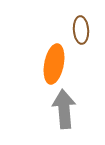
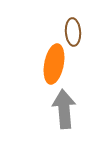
brown ellipse: moved 8 px left, 2 px down
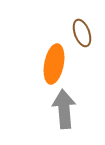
brown ellipse: moved 9 px right, 1 px down; rotated 16 degrees counterclockwise
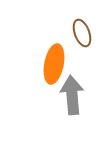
gray arrow: moved 8 px right, 14 px up
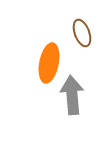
orange ellipse: moved 5 px left, 1 px up
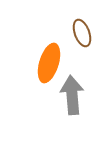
orange ellipse: rotated 6 degrees clockwise
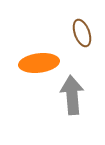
orange ellipse: moved 10 px left; rotated 66 degrees clockwise
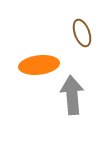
orange ellipse: moved 2 px down
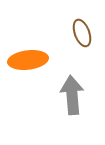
orange ellipse: moved 11 px left, 5 px up
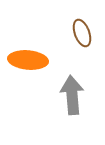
orange ellipse: rotated 12 degrees clockwise
